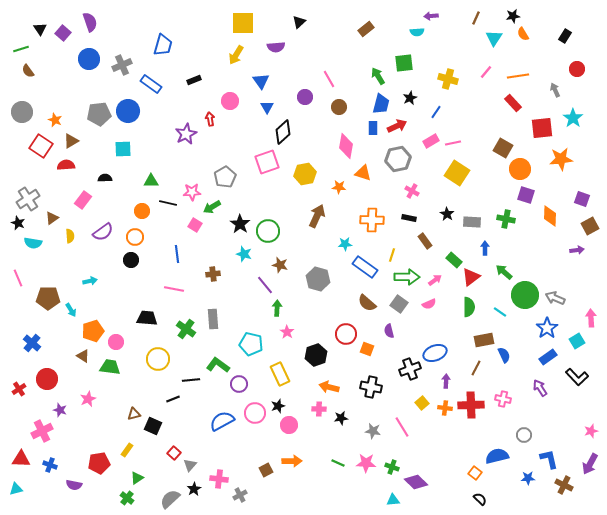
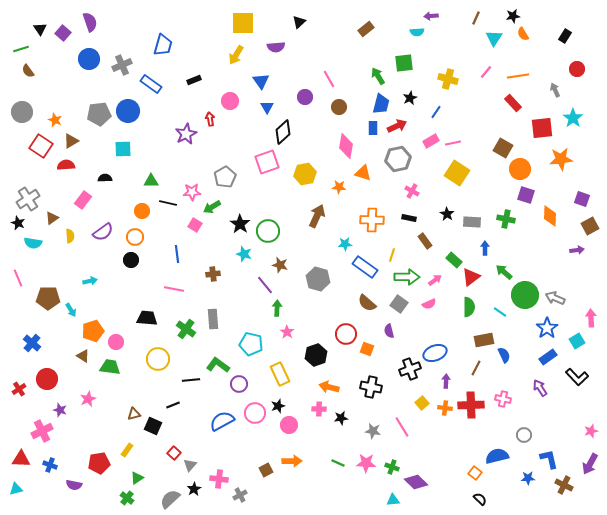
black line at (173, 399): moved 6 px down
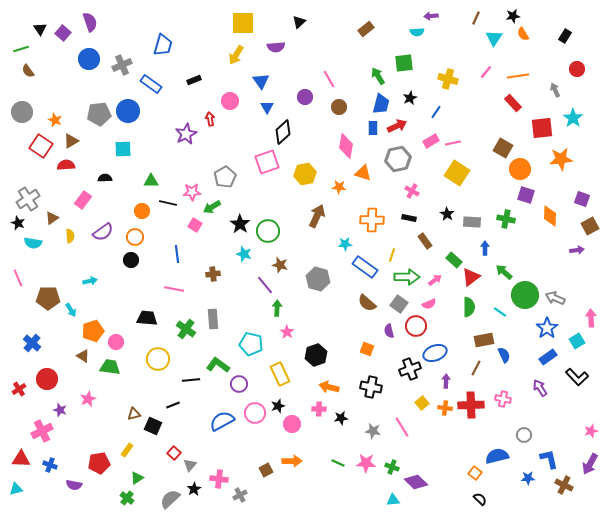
red circle at (346, 334): moved 70 px right, 8 px up
pink circle at (289, 425): moved 3 px right, 1 px up
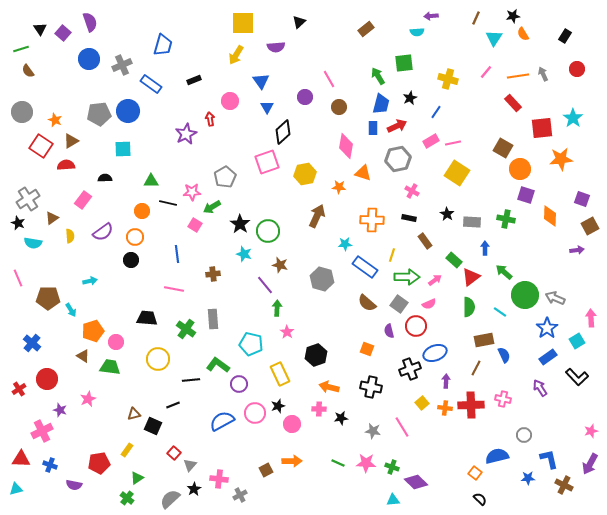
gray arrow at (555, 90): moved 12 px left, 16 px up
gray hexagon at (318, 279): moved 4 px right
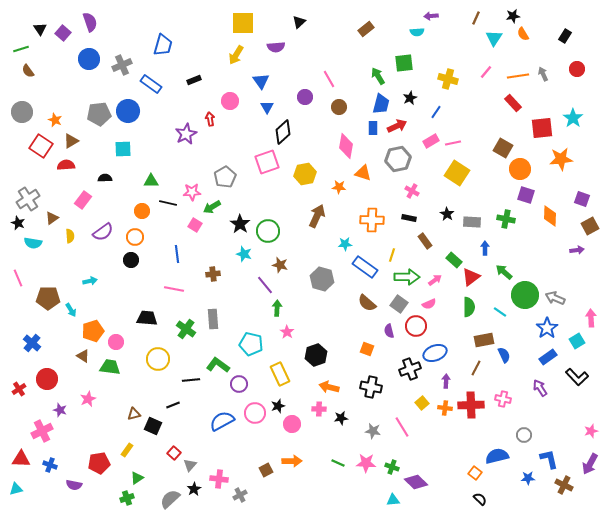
green cross at (127, 498): rotated 32 degrees clockwise
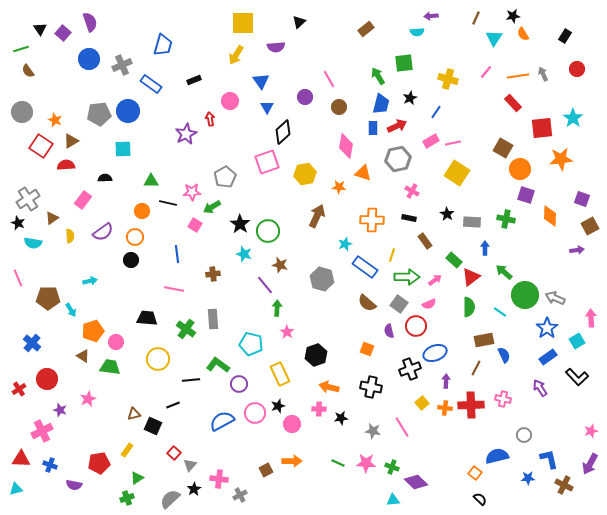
cyan star at (345, 244): rotated 16 degrees counterclockwise
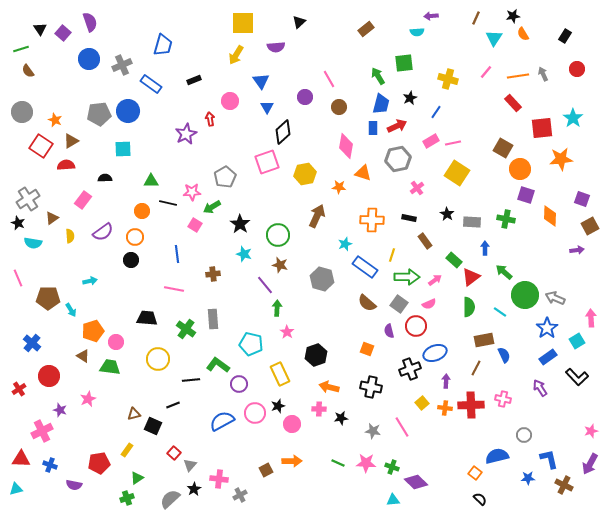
pink cross at (412, 191): moved 5 px right, 3 px up; rotated 24 degrees clockwise
green circle at (268, 231): moved 10 px right, 4 px down
red circle at (47, 379): moved 2 px right, 3 px up
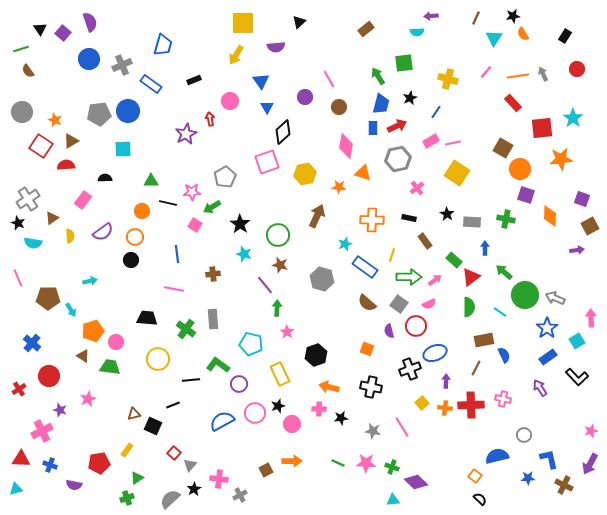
green arrow at (407, 277): moved 2 px right
orange square at (475, 473): moved 3 px down
